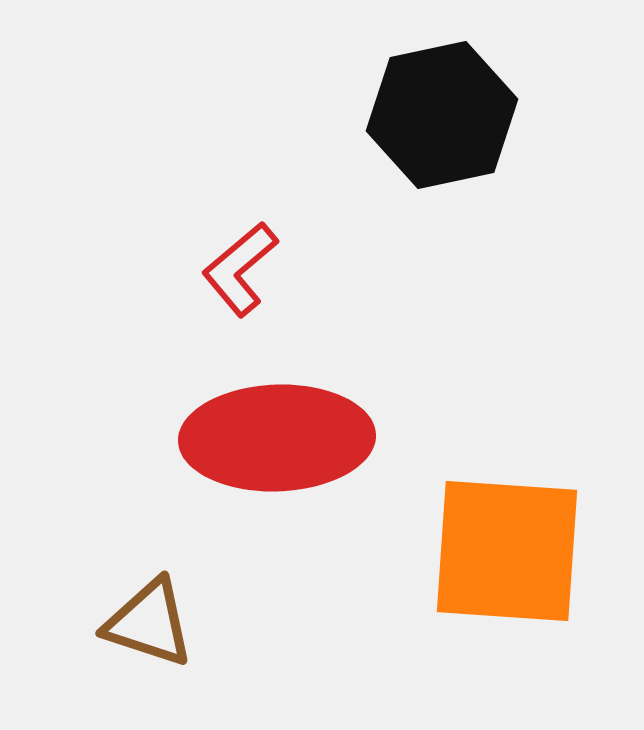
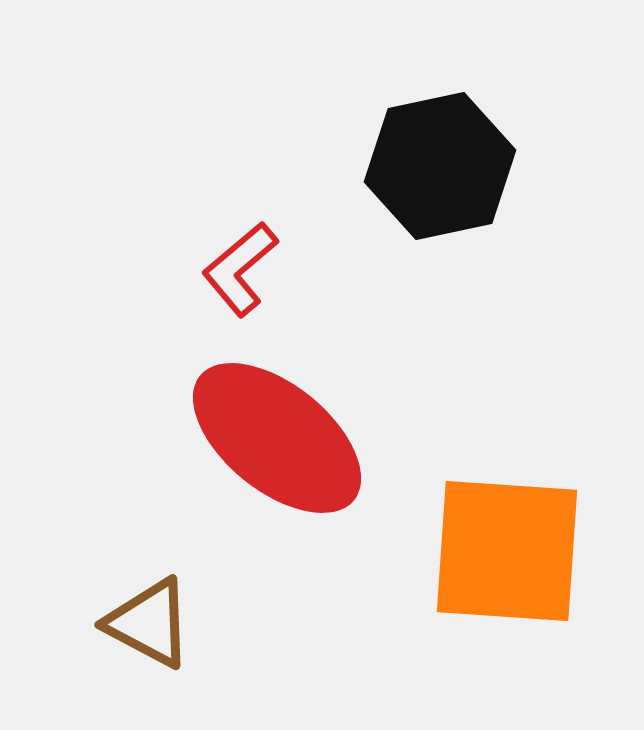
black hexagon: moved 2 px left, 51 px down
red ellipse: rotated 41 degrees clockwise
brown triangle: rotated 10 degrees clockwise
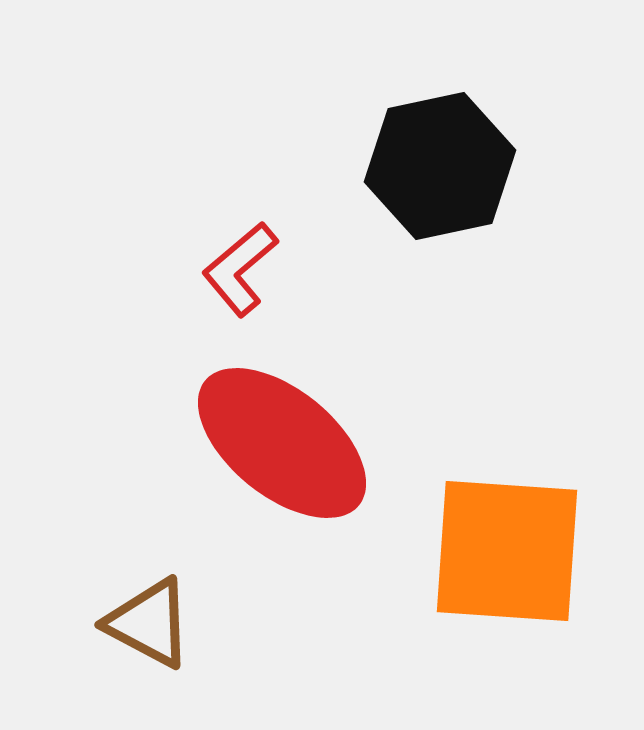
red ellipse: moved 5 px right, 5 px down
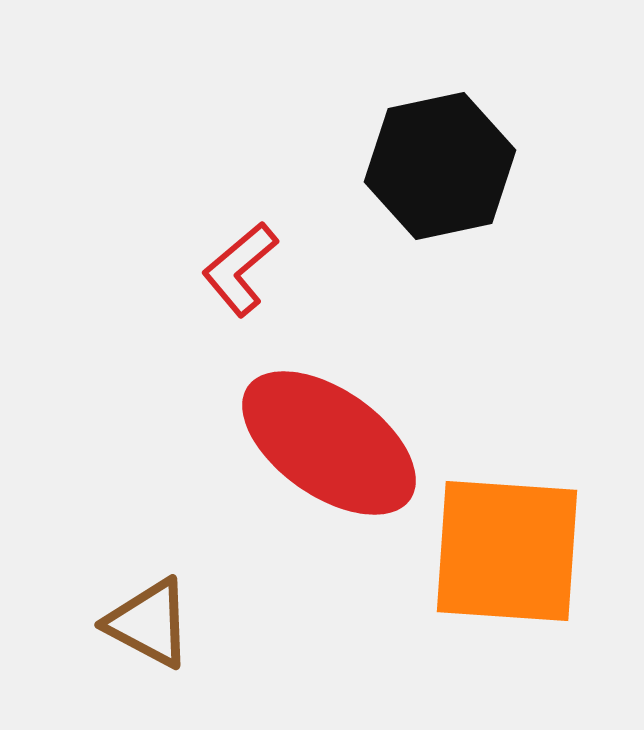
red ellipse: moved 47 px right; rotated 4 degrees counterclockwise
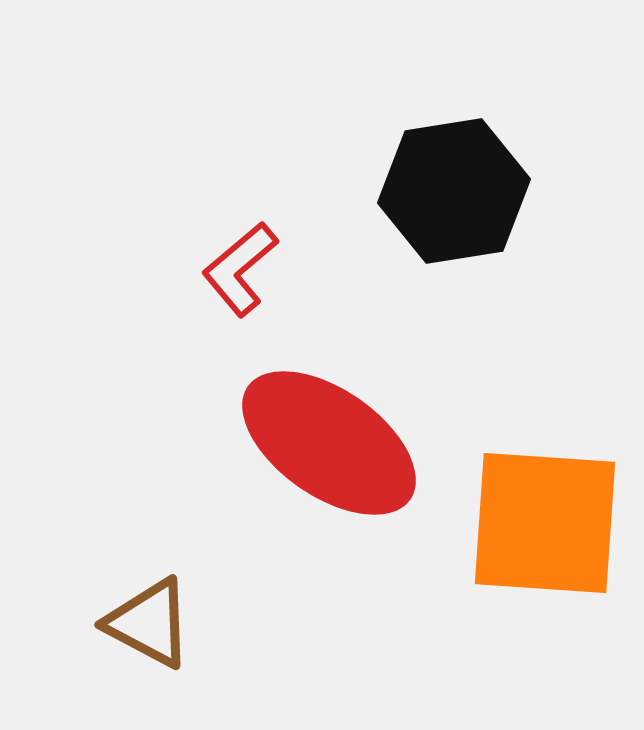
black hexagon: moved 14 px right, 25 px down; rotated 3 degrees clockwise
orange square: moved 38 px right, 28 px up
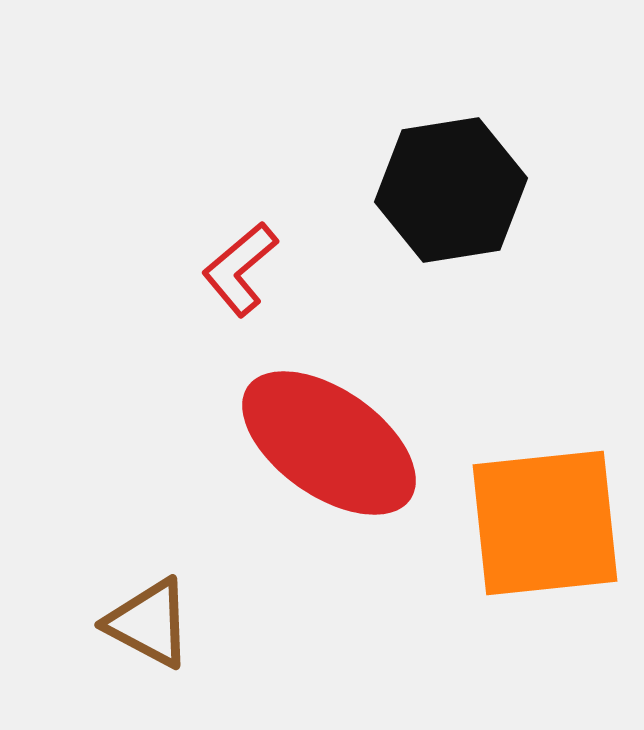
black hexagon: moved 3 px left, 1 px up
orange square: rotated 10 degrees counterclockwise
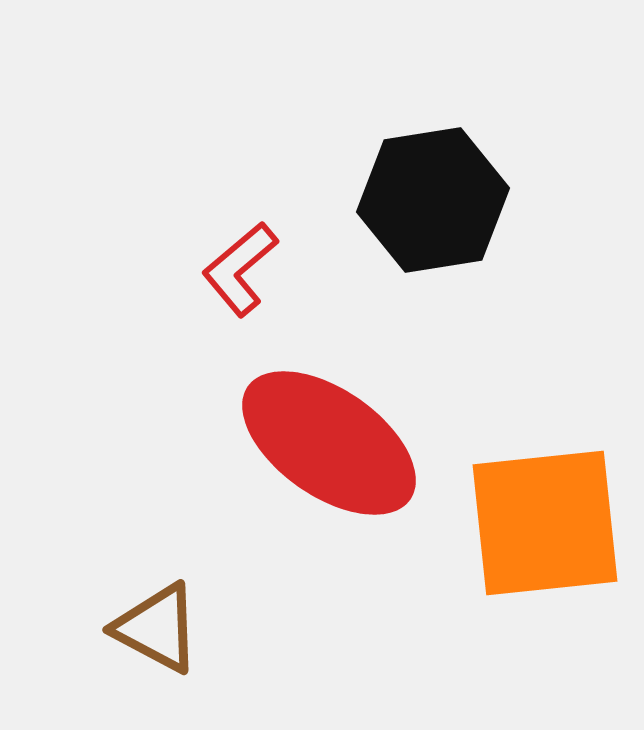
black hexagon: moved 18 px left, 10 px down
brown triangle: moved 8 px right, 5 px down
